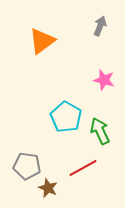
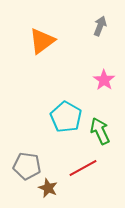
pink star: rotated 20 degrees clockwise
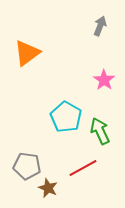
orange triangle: moved 15 px left, 12 px down
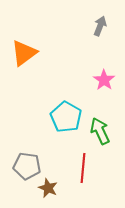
orange triangle: moved 3 px left
red line: rotated 56 degrees counterclockwise
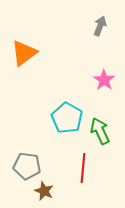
cyan pentagon: moved 1 px right, 1 px down
brown star: moved 4 px left, 3 px down
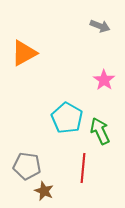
gray arrow: rotated 90 degrees clockwise
orange triangle: rotated 8 degrees clockwise
